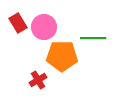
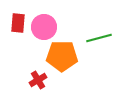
red rectangle: rotated 36 degrees clockwise
green line: moved 6 px right; rotated 15 degrees counterclockwise
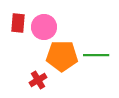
green line: moved 3 px left, 17 px down; rotated 15 degrees clockwise
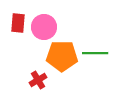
green line: moved 1 px left, 2 px up
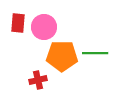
red cross: rotated 18 degrees clockwise
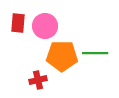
pink circle: moved 1 px right, 1 px up
